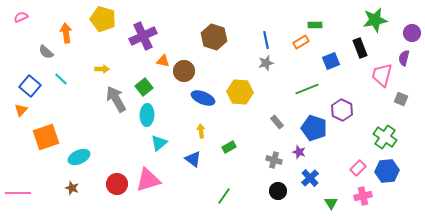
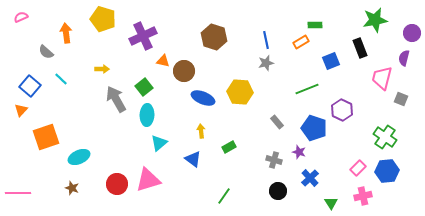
pink trapezoid at (382, 75): moved 3 px down
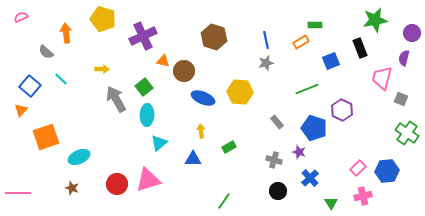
green cross at (385, 137): moved 22 px right, 4 px up
blue triangle at (193, 159): rotated 36 degrees counterclockwise
green line at (224, 196): moved 5 px down
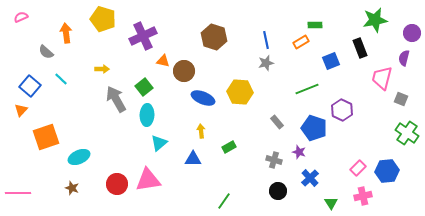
pink triangle at (148, 180): rotated 8 degrees clockwise
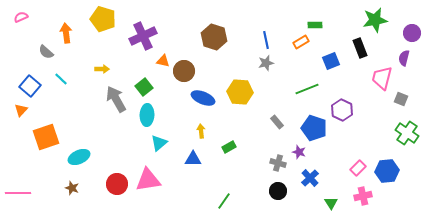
gray cross at (274, 160): moved 4 px right, 3 px down
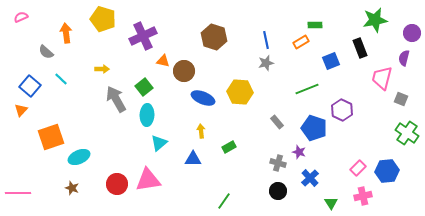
orange square at (46, 137): moved 5 px right
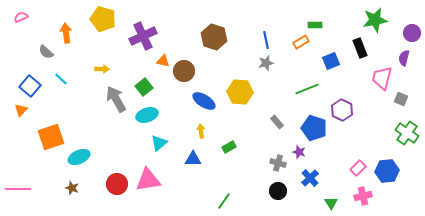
blue ellipse at (203, 98): moved 1 px right, 3 px down; rotated 10 degrees clockwise
cyan ellipse at (147, 115): rotated 70 degrees clockwise
pink line at (18, 193): moved 4 px up
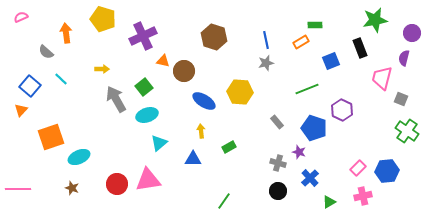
green cross at (407, 133): moved 2 px up
green triangle at (331, 203): moved 2 px left, 1 px up; rotated 32 degrees clockwise
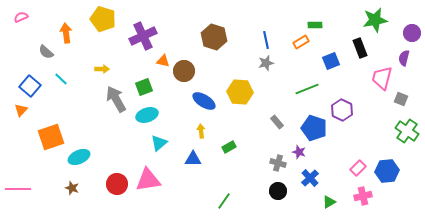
green square at (144, 87): rotated 18 degrees clockwise
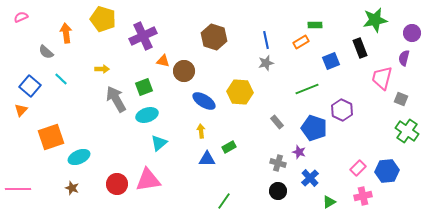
blue triangle at (193, 159): moved 14 px right
